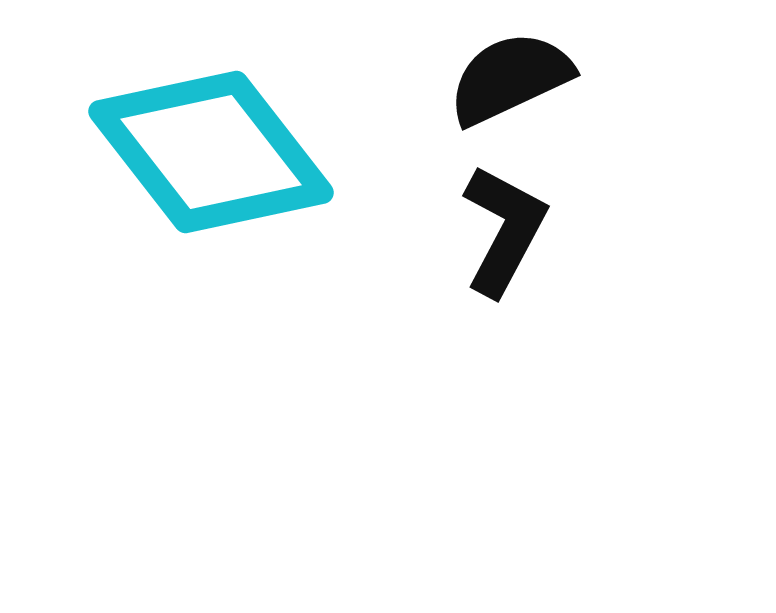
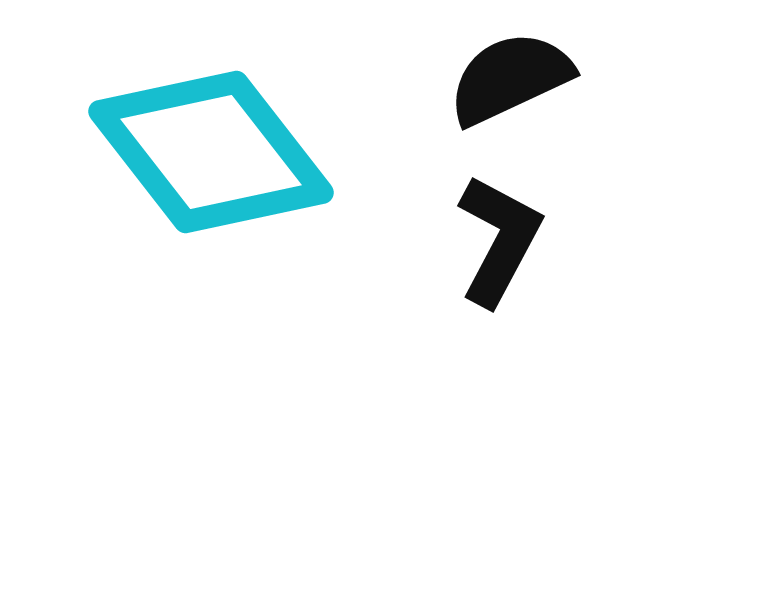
black L-shape: moved 5 px left, 10 px down
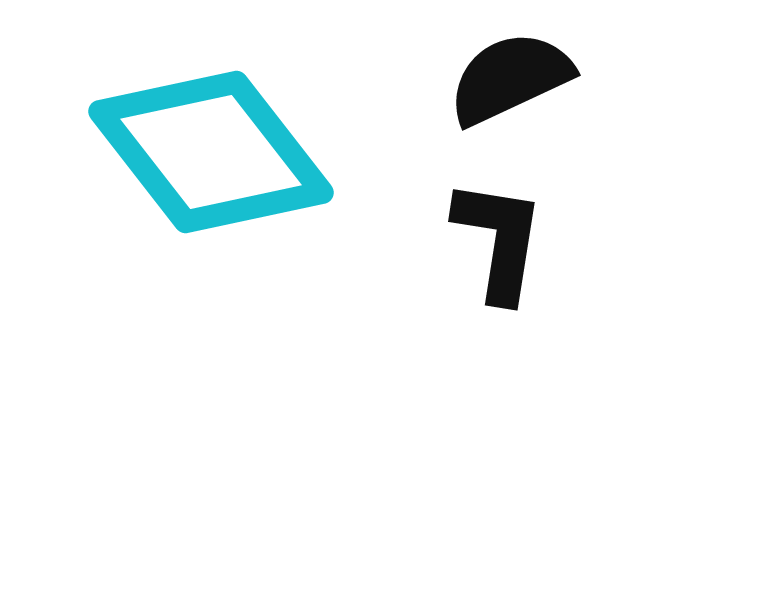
black L-shape: rotated 19 degrees counterclockwise
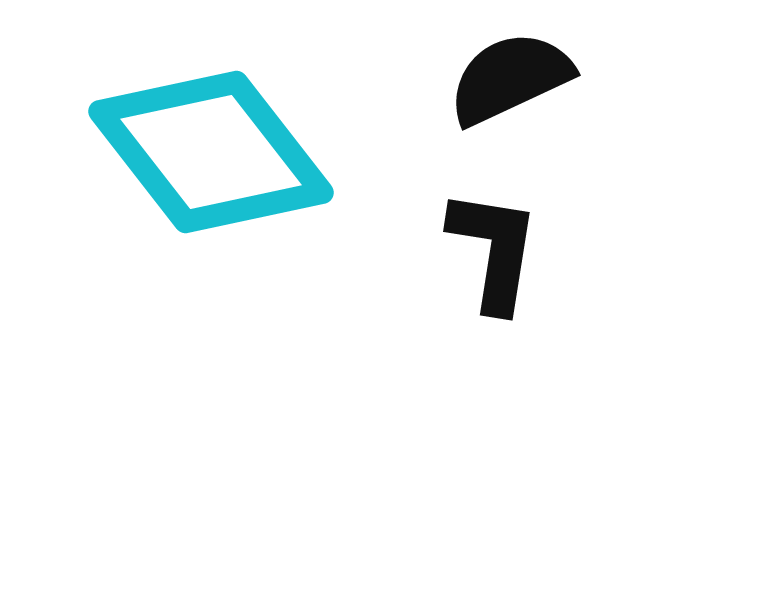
black L-shape: moved 5 px left, 10 px down
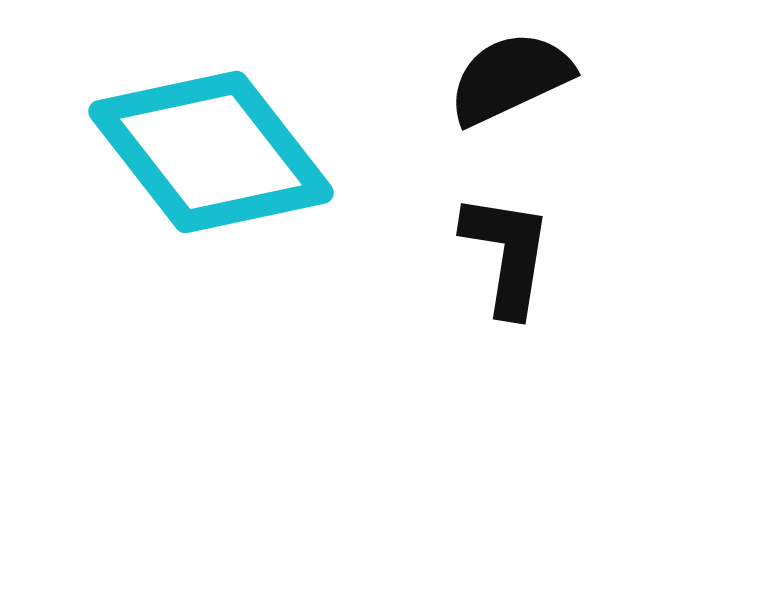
black L-shape: moved 13 px right, 4 px down
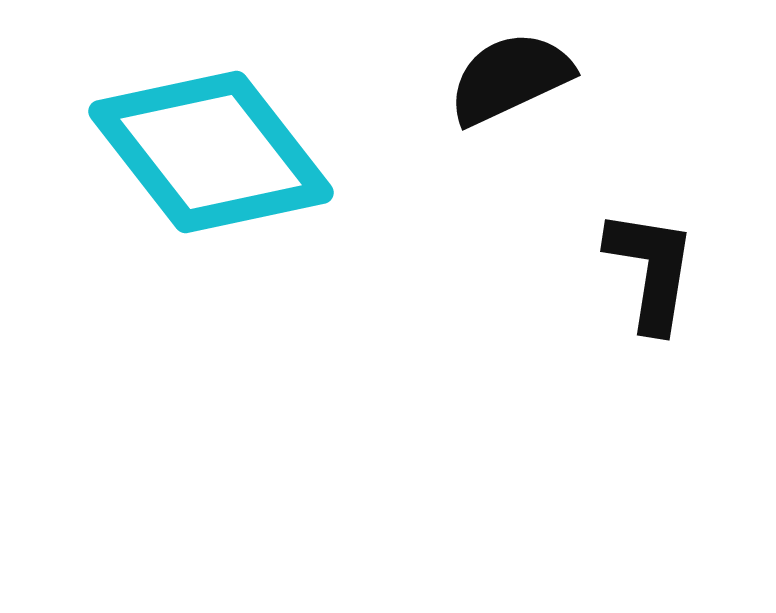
black L-shape: moved 144 px right, 16 px down
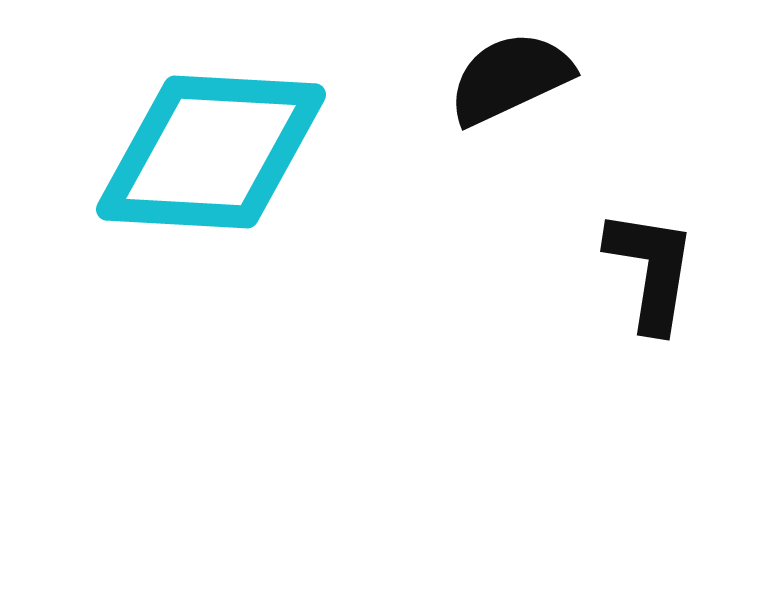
cyan diamond: rotated 49 degrees counterclockwise
